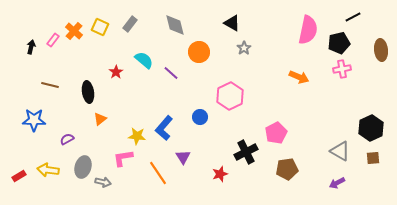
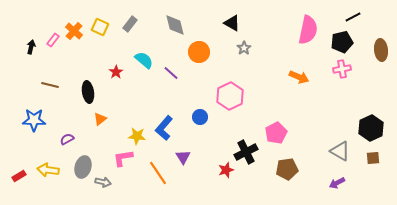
black pentagon at (339, 43): moved 3 px right, 1 px up
red star at (220, 174): moved 6 px right, 4 px up
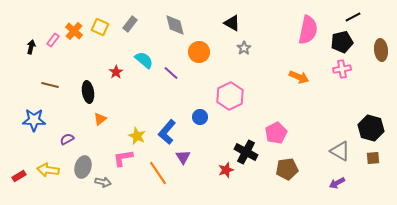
blue L-shape at (164, 128): moved 3 px right, 4 px down
black hexagon at (371, 128): rotated 20 degrees counterclockwise
yellow star at (137, 136): rotated 18 degrees clockwise
black cross at (246, 152): rotated 35 degrees counterclockwise
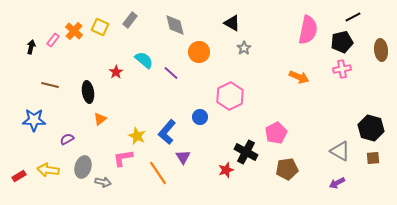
gray rectangle at (130, 24): moved 4 px up
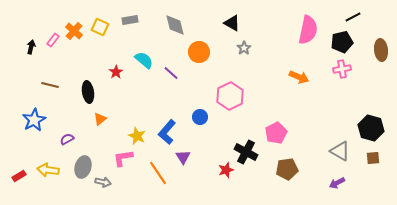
gray rectangle at (130, 20): rotated 42 degrees clockwise
blue star at (34, 120): rotated 30 degrees counterclockwise
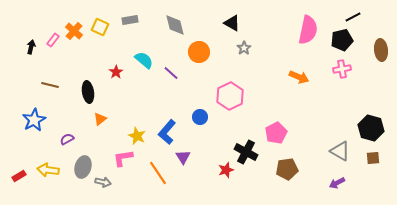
black pentagon at (342, 42): moved 2 px up
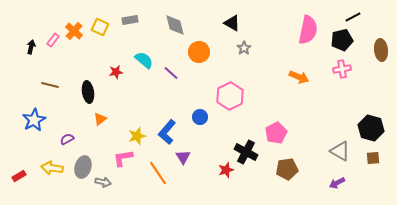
red star at (116, 72): rotated 24 degrees clockwise
yellow star at (137, 136): rotated 30 degrees clockwise
yellow arrow at (48, 170): moved 4 px right, 2 px up
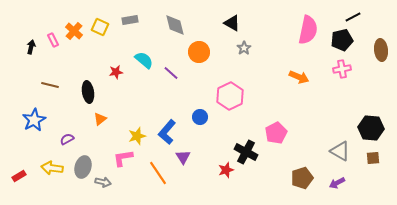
pink rectangle at (53, 40): rotated 64 degrees counterclockwise
black hexagon at (371, 128): rotated 10 degrees counterclockwise
brown pentagon at (287, 169): moved 15 px right, 9 px down; rotated 10 degrees counterclockwise
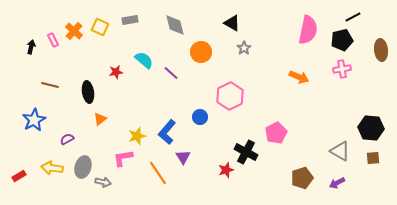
orange circle at (199, 52): moved 2 px right
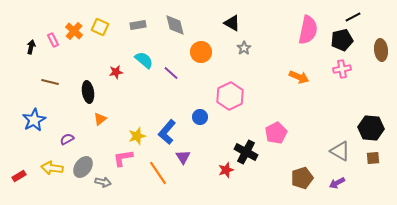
gray rectangle at (130, 20): moved 8 px right, 5 px down
brown line at (50, 85): moved 3 px up
gray ellipse at (83, 167): rotated 20 degrees clockwise
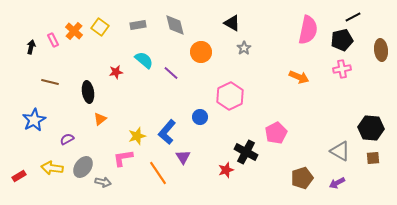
yellow square at (100, 27): rotated 12 degrees clockwise
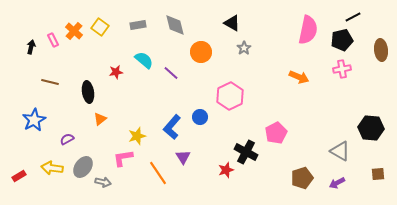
blue L-shape at (167, 132): moved 5 px right, 5 px up
brown square at (373, 158): moved 5 px right, 16 px down
